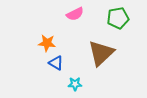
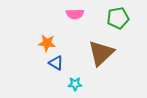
pink semicircle: rotated 24 degrees clockwise
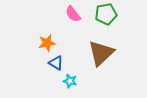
pink semicircle: moved 2 px left; rotated 54 degrees clockwise
green pentagon: moved 12 px left, 4 px up
orange star: rotated 18 degrees counterclockwise
cyan star: moved 5 px left, 3 px up; rotated 16 degrees clockwise
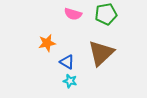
pink semicircle: rotated 36 degrees counterclockwise
blue triangle: moved 11 px right, 1 px up
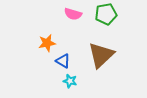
brown triangle: moved 2 px down
blue triangle: moved 4 px left, 1 px up
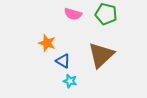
green pentagon: rotated 25 degrees clockwise
orange star: rotated 30 degrees clockwise
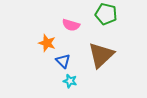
pink semicircle: moved 2 px left, 11 px down
blue triangle: rotated 14 degrees clockwise
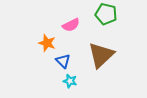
pink semicircle: rotated 42 degrees counterclockwise
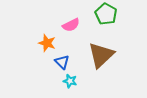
green pentagon: rotated 15 degrees clockwise
blue triangle: moved 1 px left, 1 px down
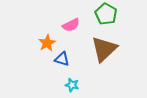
orange star: rotated 24 degrees clockwise
brown triangle: moved 3 px right, 6 px up
blue triangle: moved 3 px up; rotated 28 degrees counterclockwise
cyan star: moved 2 px right, 4 px down
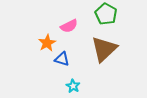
pink semicircle: moved 2 px left, 1 px down
cyan star: moved 1 px right, 1 px down; rotated 16 degrees clockwise
